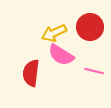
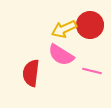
red circle: moved 2 px up
yellow arrow: moved 10 px right, 4 px up
pink line: moved 2 px left
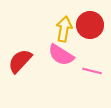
yellow arrow: rotated 125 degrees clockwise
red semicircle: moved 11 px left, 12 px up; rotated 36 degrees clockwise
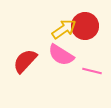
red circle: moved 5 px left, 1 px down
yellow arrow: rotated 45 degrees clockwise
red semicircle: moved 5 px right
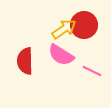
red circle: moved 1 px left, 1 px up
red semicircle: rotated 44 degrees counterclockwise
pink line: rotated 12 degrees clockwise
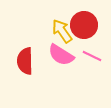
yellow arrow: moved 2 px left, 2 px down; rotated 90 degrees counterclockwise
pink line: moved 15 px up
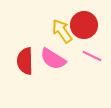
pink semicircle: moved 8 px left, 4 px down
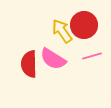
pink line: rotated 42 degrees counterclockwise
red semicircle: moved 4 px right, 3 px down
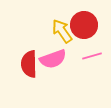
pink semicircle: rotated 52 degrees counterclockwise
